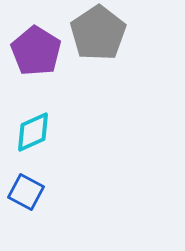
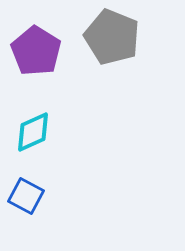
gray pentagon: moved 14 px right, 4 px down; rotated 16 degrees counterclockwise
blue square: moved 4 px down
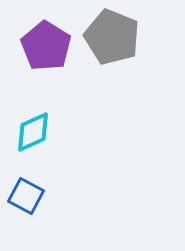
purple pentagon: moved 10 px right, 5 px up
